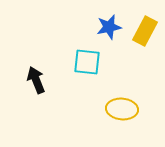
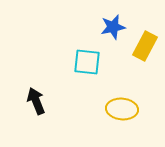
blue star: moved 4 px right
yellow rectangle: moved 15 px down
black arrow: moved 21 px down
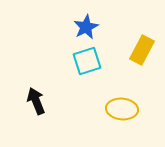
blue star: moved 27 px left; rotated 15 degrees counterclockwise
yellow rectangle: moved 3 px left, 4 px down
cyan square: moved 1 px up; rotated 24 degrees counterclockwise
